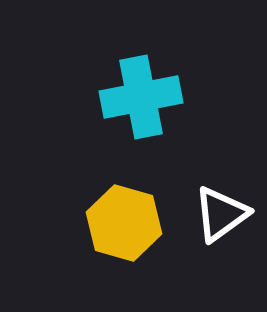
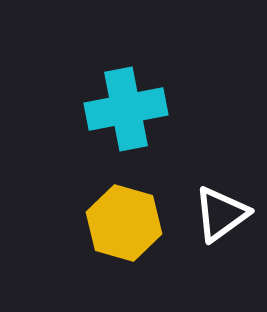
cyan cross: moved 15 px left, 12 px down
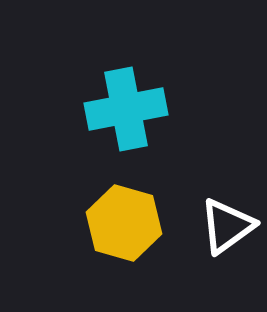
white triangle: moved 6 px right, 12 px down
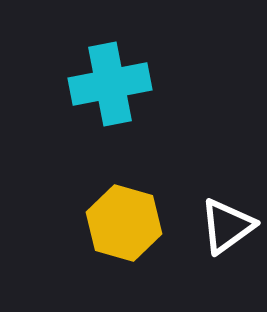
cyan cross: moved 16 px left, 25 px up
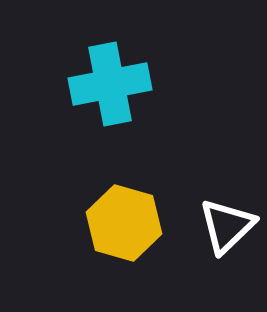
white triangle: rotated 8 degrees counterclockwise
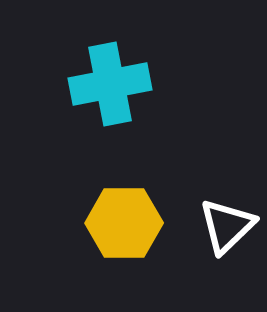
yellow hexagon: rotated 16 degrees counterclockwise
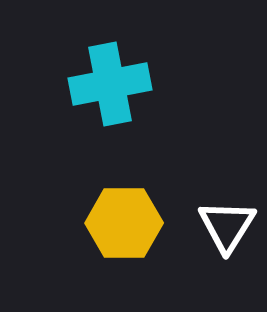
white triangle: rotated 14 degrees counterclockwise
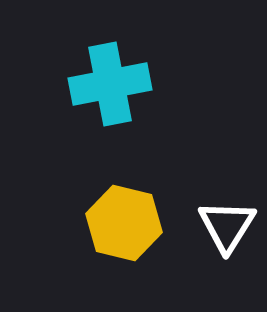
yellow hexagon: rotated 14 degrees clockwise
